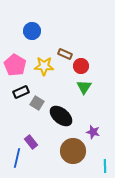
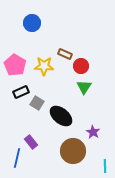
blue circle: moved 8 px up
purple star: rotated 16 degrees clockwise
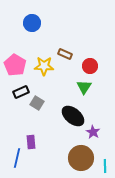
red circle: moved 9 px right
black ellipse: moved 12 px right
purple rectangle: rotated 32 degrees clockwise
brown circle: moved 8 px right, 7 px down
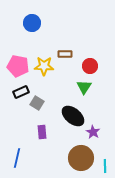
brown rectangle: rotated 24 degrees counterclockwise
pink pentagon: moved 3 px right, 1 px down; rotated 20 degrees counterclockwise
purple rectangle: moved 11 px right, 10 px up
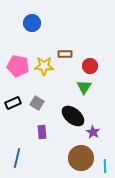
black rectangle: moved 8 px left, 11 px down
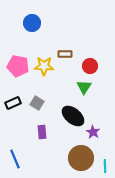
blue line: moved 2 px left, 1 px down; rotated 36 degrees counterclockwise
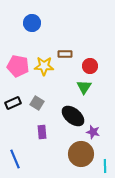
purple star: rotated 16 degrees counterclockwise
brown circle: moved 4 px up
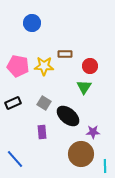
gray square: moved 7 px right
black ellipse: moved 5 px left
purple star: rotated 16 degrees counterclockwise
blue line: rotated 18 degrees counterclockwise
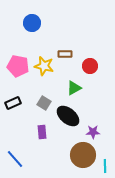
yellow star: rotated 12 degrees clockwise
green triangle: moved 10 px left, 1 px down; rotated 28 degrees clockwise
brown circle: moved 2 px right, 1 px down
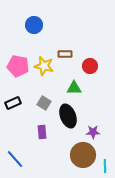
blue circle: moved 2 px right, 2 px down
green triangle: rotated 28 degrees clockwise
black ellipse: rotated 30 degrees clockwise
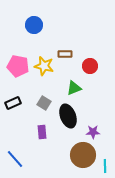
green triangle: rotated 21 degrees counterclockwise
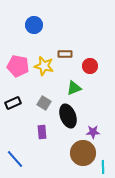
brown circle: moved 2 px up
cyan line: moved 2 px left, 1 px down
